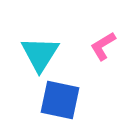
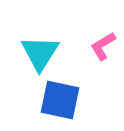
cyan triangle: moved 1 px up
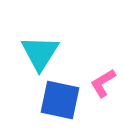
pink L-shape: moved 37 px down
